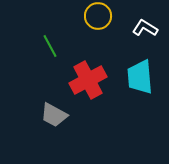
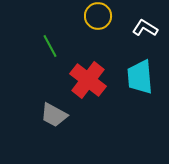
red cross: rotated 24 degrees counterclockwise
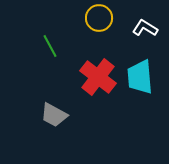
yellow circle: moved 1 px right, 2 px down
red cross: moved 10 px right, 3 px up
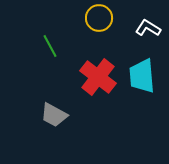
white L-shape: moved 3 px right
cyan trapezoid: moved 2 px right, 1 px up
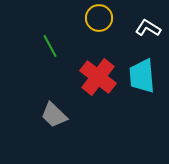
gray trapezoid: rotated 16 degrees clockwise
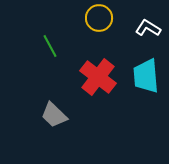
cyan trapezoid: moved 4 px right
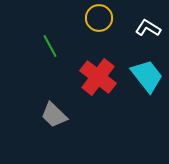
cyan trapezoid: moved 1 px right; rotated 147 degrees clockwise
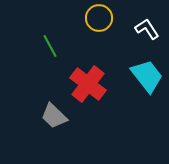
white L-shape: moved 1 px left, 1 px down; rotated 25 degrees clockwise
red cross: moved 10 px left, 7 px down
gray trapezoid: moved 1 px down
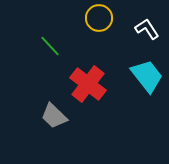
green line: rotated 15 degrees counterclockwise
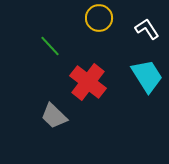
cyan trapezoid: rotated 6 degrees clockwise
red cross: moved 2 px up
